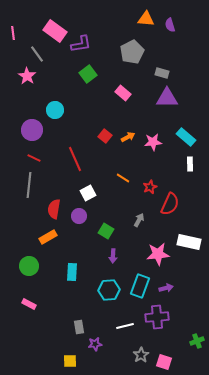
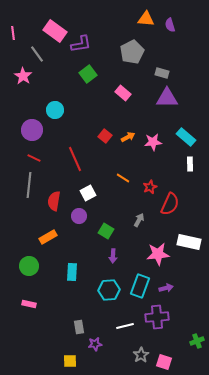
pink star at (27, 76): moved 4 px left
red semicircle at (54, 209): moved 8 px up
pink rectangle at (29, 304): rotated 16 degrees counterclockwise
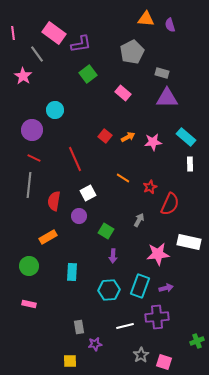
pink rectangle at (55, 31): moved 1 px left, 2 px down
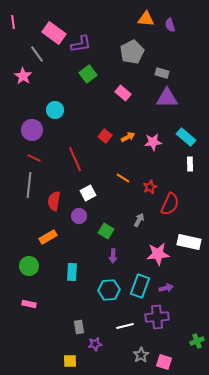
pink line at (13, 33): moved 11 px up
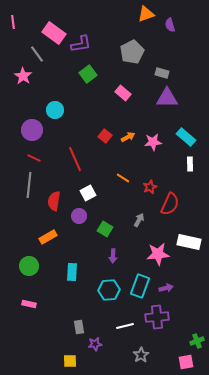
orange triangle at (146, 19): moved 5 px up; rotated 24 degrees counterclockwise
green square at (106, 231): moved 1 px left, 2 px up
pink square at (164, 362): moved 22 px right; rotated 28 degrees counterclockwise
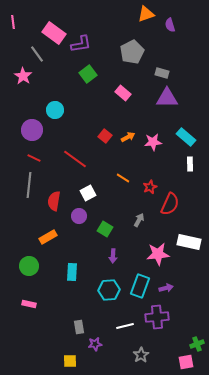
red line at (75, 159): rotated 30 degrees counterclockwise
green cross at (197, 341): moved 3 px down
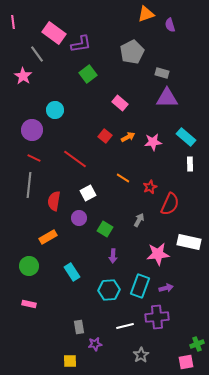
pink rectangle at (123, 93): moved 3 px left, 10 px down
purple circle at (79, 216): moved 2 px down
cyan rectangle at (72, 272): rotated 36 degrees counterclockwise
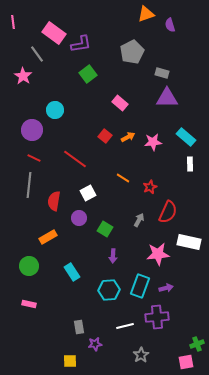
red semicircle at (170, 204): moved 2 px left, 8 px down
